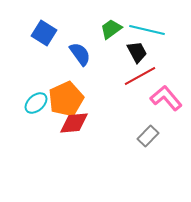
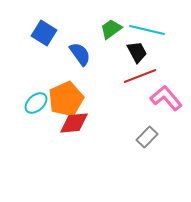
red line: rotated 8 degrees clockwise
gray rectangle: moved 1 px left, 1 px down
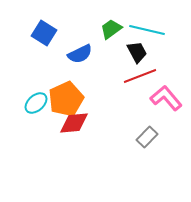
blue semicircle: rotated 100 degrees clockwise
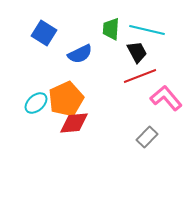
green trapezoid: rotated 50 degrees counterclockwise
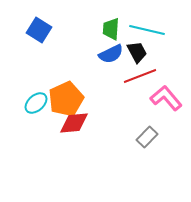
blue square: moved 5 px left, 3 px up
blue semicircle: moved 31 px right
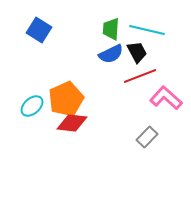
pink L-shape: rotated 8 degrees counterclockwise
cyan ellipse: moved 4 px left, 3 px down
red diamond: moved 2 px left; rotated 12 degrees clockwise
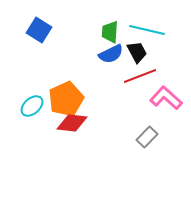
green trapezoid: moved 1 px left, 3 px down
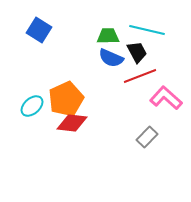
green trapezoid: moved 2 px left, 4 px down; rotated 85 degrees clockwise
blue semicircle: moved 4 px down; rotated 50 degrees clockwise
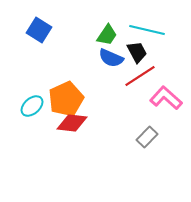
green trapezoid: moved 1 px left, 1 px up; rotated 125 degrees clockwise
red line: rotated 12 degrees counterclockwise
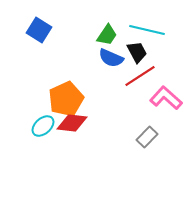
cyan ellipse: moved 11 px right, 20 px down
